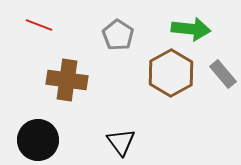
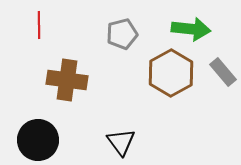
red line: rotated 68 degrees clockwise
gray pentagon: moved 4 px right, 1 px up; rotated 24 degrees clockwise
gray rectangle: moved 2 px up
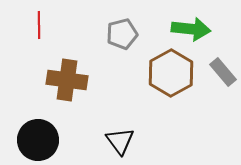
black triangle: moved 1 px left, 1 px up
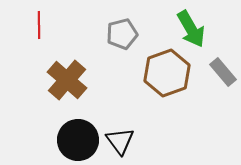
green arrow: rotated 54 degrees clockwise
brown hexagon: moved 4 px left; rotated 9 degrees clockwise
brown cross: rotated 33 degrees clockwise
black circle: moved 40 px right
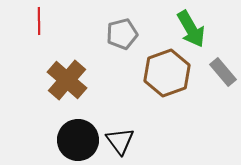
red line: moved 4 px up
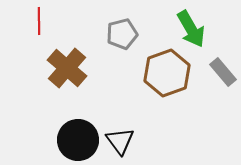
brown cross: moved 12 px up
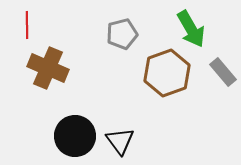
red line: moved 12 px left, 4 px down
brown cross: moved 19 px left; rotated 18 degrees counterclockwise
black circle: moved 3 px left, 4 px up
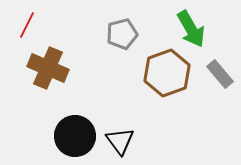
red line: rotated 28 degrees clockwise
gray rectangle: moved 3 px left, 2 px down
